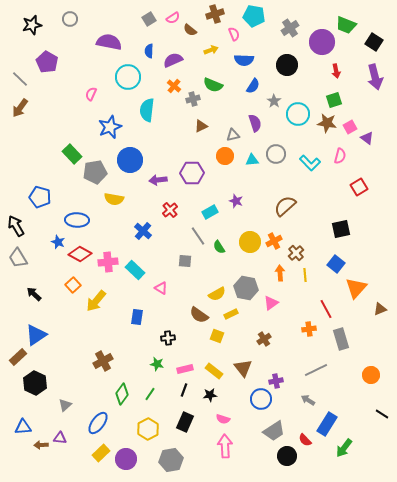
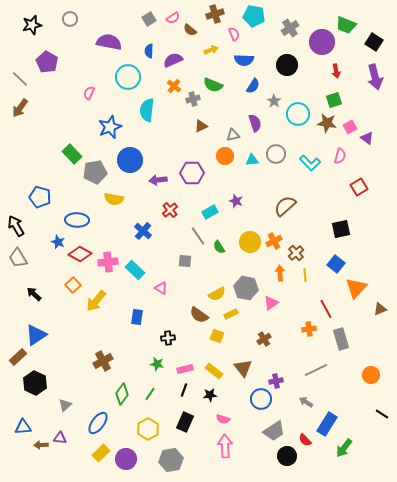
pink semicircle at (91, 94): moved 2 px left, 1 px up
gray arrow at (308, 400): moved 2 px left, 2 px down
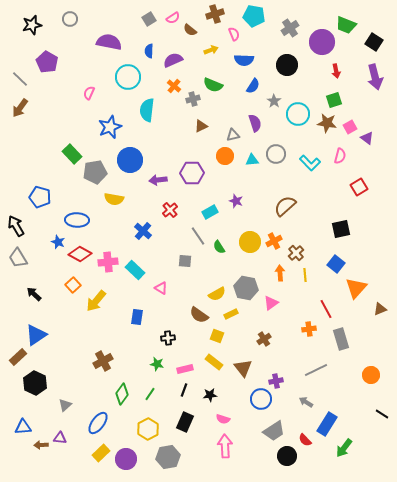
yellow rectangle at (214, 371): moved 9 px up
gray hexagon at (171, 460): moved 3 px left, 3 px up
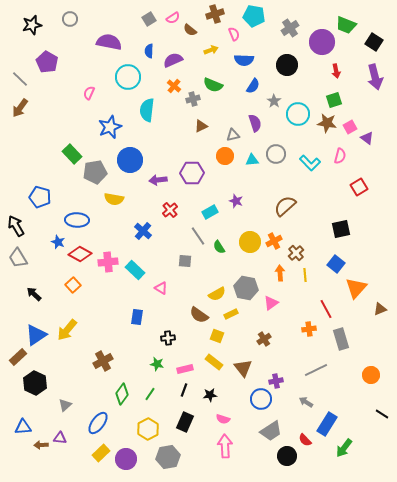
yellow arrow at (96, 301): moved 29 px left, 29 px down
gray trapezoid at (274, 431): moved 3 px left
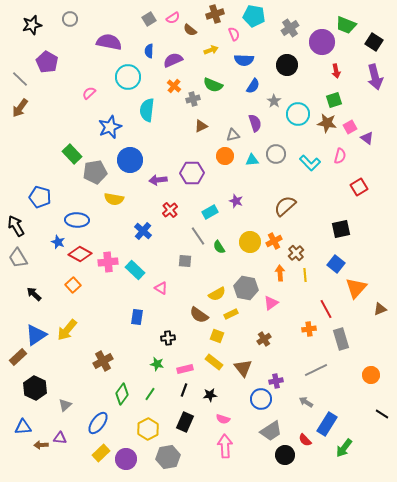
pink semicircle at (89, 93): rotated 24 degrees clockwise
black hexagon at (35, 383): moved 5 px down
black circle at (287, 456): moved 2 px left, 1 px up
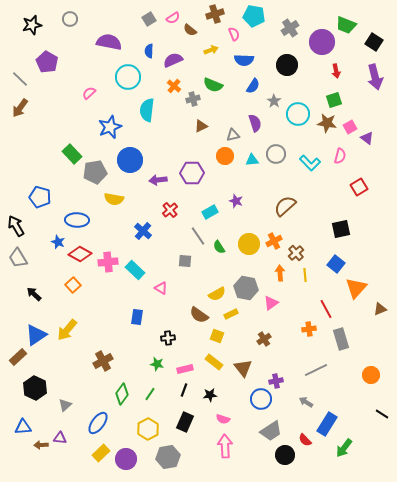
yellow circle at (250, 242): moved 1 px left, 2 px down
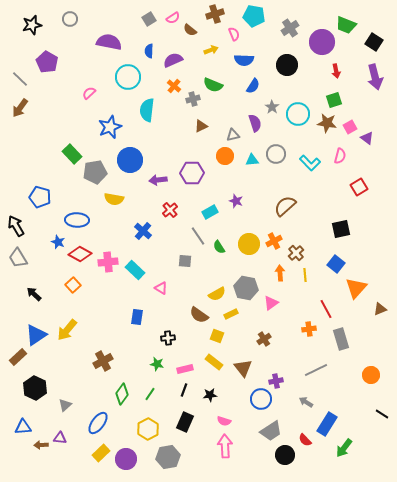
gray star at (274, 101): moved 2 px left, 6 px down
pink semicircle at (223, 419): moved 1 px right, 2 px down
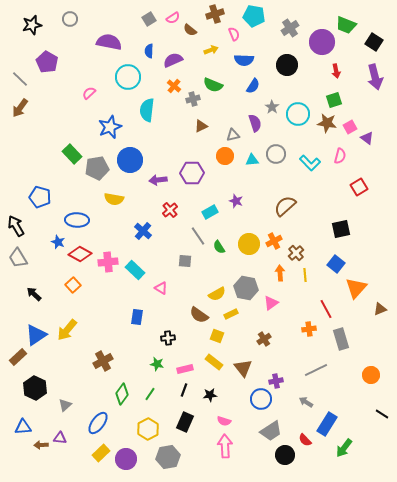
gray pentagon at (95, 172): moved 2 px right, 4 px up
